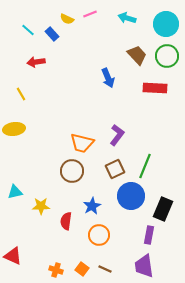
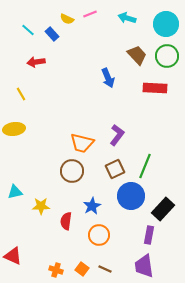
black rectangle: rotated 20 degrees clockwise
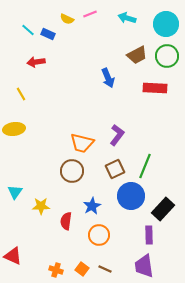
blue rectangle: moved 4 px left; rotated 24 degrees counterclockwise
brown trapezoid: rotated 105 degrees clockwise
cyan triangle: rotated 42 degrees counterclockwise
purple rectangle: rotated 12 degrees counterclockwise
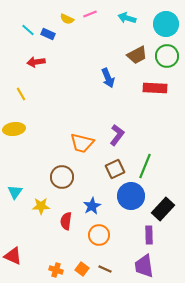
brown circle: moved 10 px left, 6 px down
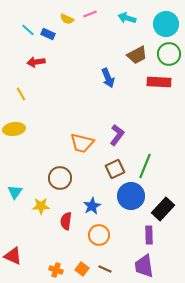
green circle: moved 2 px right, 2 px up
red rectangle: moved 4 px right, 6 px up
brown circle: moved 2 px left, 1 px down
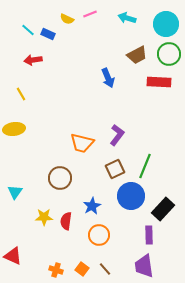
red arrow: moved 3 px left, 2 px up
yellow star: moved 3 px right, 11 px down
brown line: rotated 24 degrees clockwise
